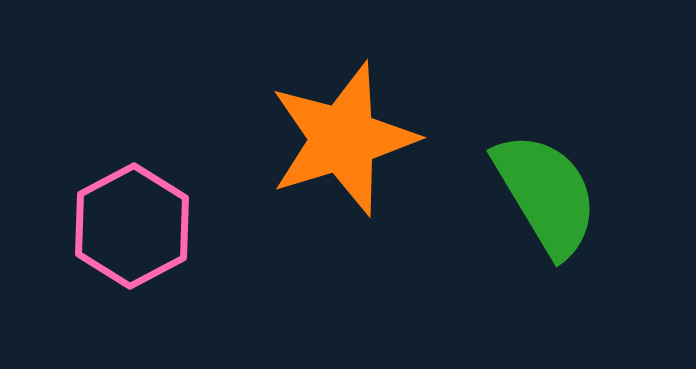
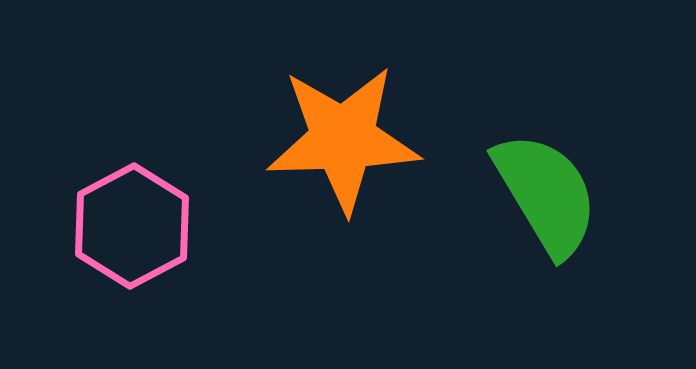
orange star: rotated 15 degrees clockwise
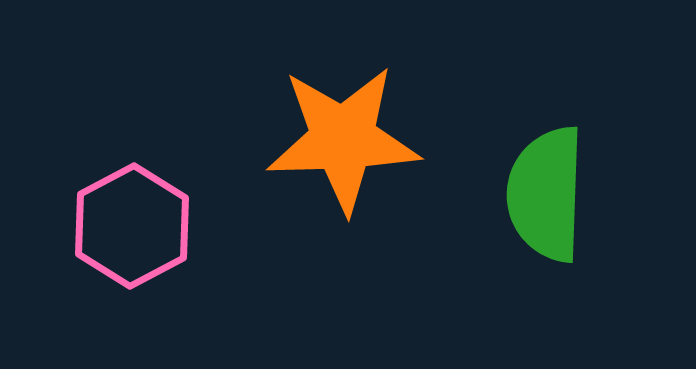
green semicircle: rotated 147 degrees counterclockwise
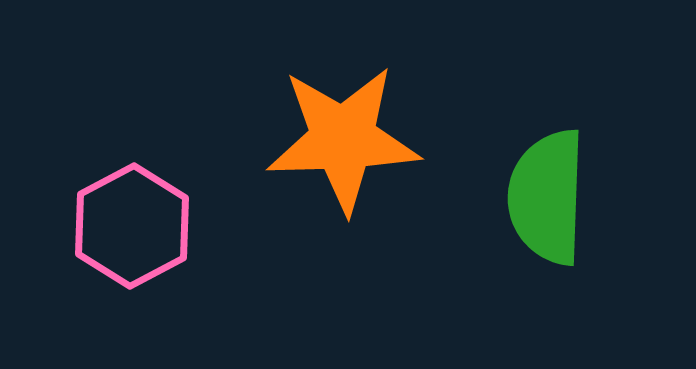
green semicircle: moved 1 px right, 3 px down
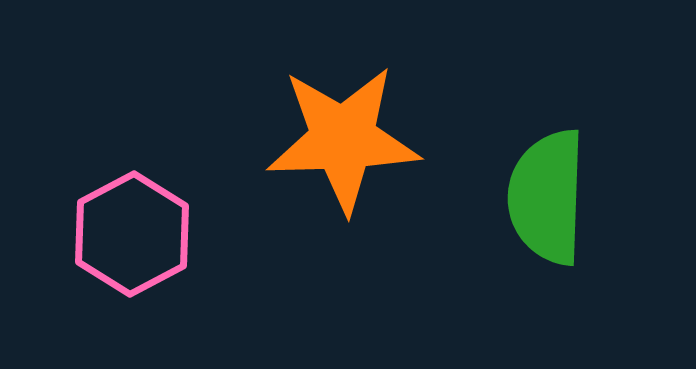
pink hexagon: moved 8 px down
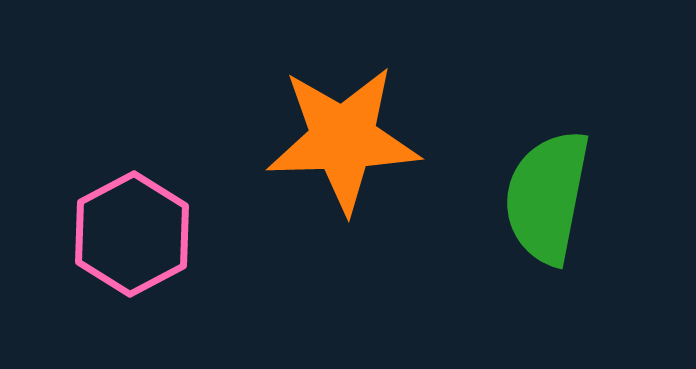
green semicircle: rotated 9 degrees clockwise
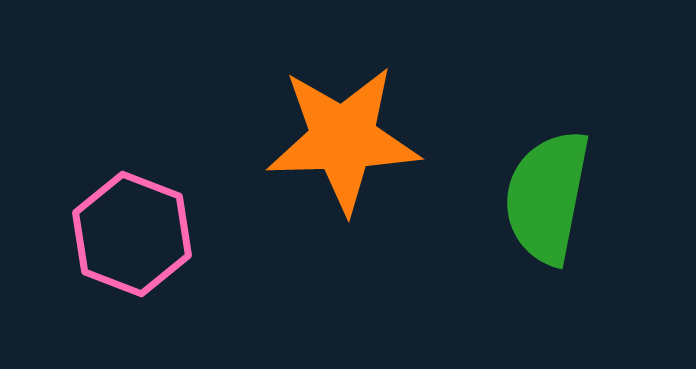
pink hexagon: rotated 11 degrees counterclockwise
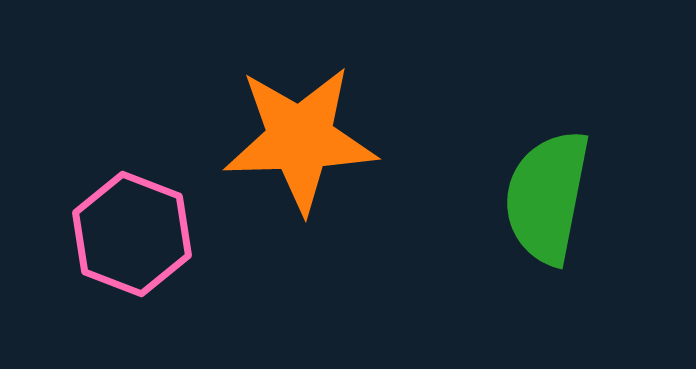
orange star: moved 43 px left
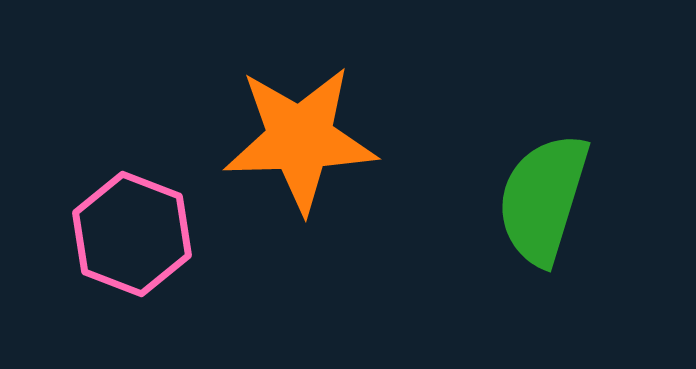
green semicircle: moved 4 px left, 2 px down; rotated 6 degrees clockwise
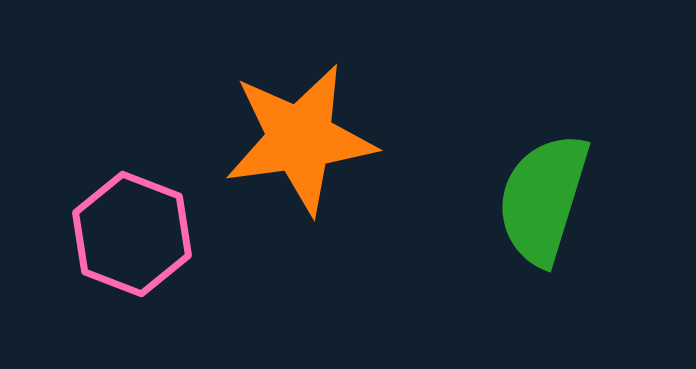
orange star: rotated 6 degrees counterclockwise
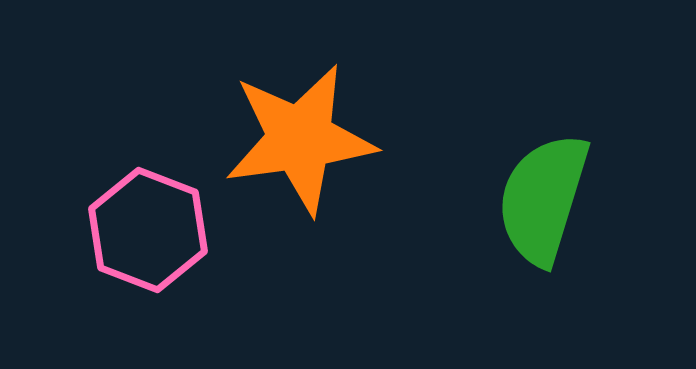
pink hexagon: moved 16 px right, 4 px up
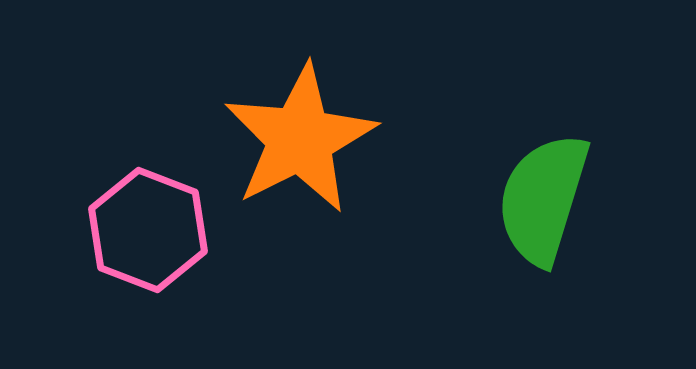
orange star: rotated 19 degrees counterclockwise
